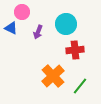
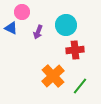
cyan circle: moved 1 px down
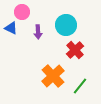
purple arrow: rotated 24 degrees counterclockwise
red cross: rotated 36 degrees counterclockwise
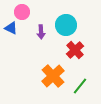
purple arrow: moved 3 px right
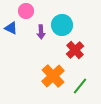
pink circle: moved 4 px right, 1 px up
cyan circle: moved 4 px left
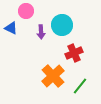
red cross: moved 1 px left, 3 px down; rotated 18 degrees clockwise
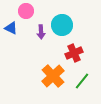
green line: moved 2 px right, 5 px up
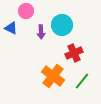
orange cross: rotated 10 degrees counterclockwise
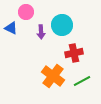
pink circle: moved 1 px down
red cross: rotated 12 degrees clockwise
green line: rotated 24 degrees clockwise
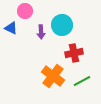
pink circle: moved 1 px left, 1 px up
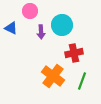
pink circle: moved 5 px right
green line: rotated 42 degrees counterclockwise
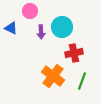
cyan circle: moved 2 px down
